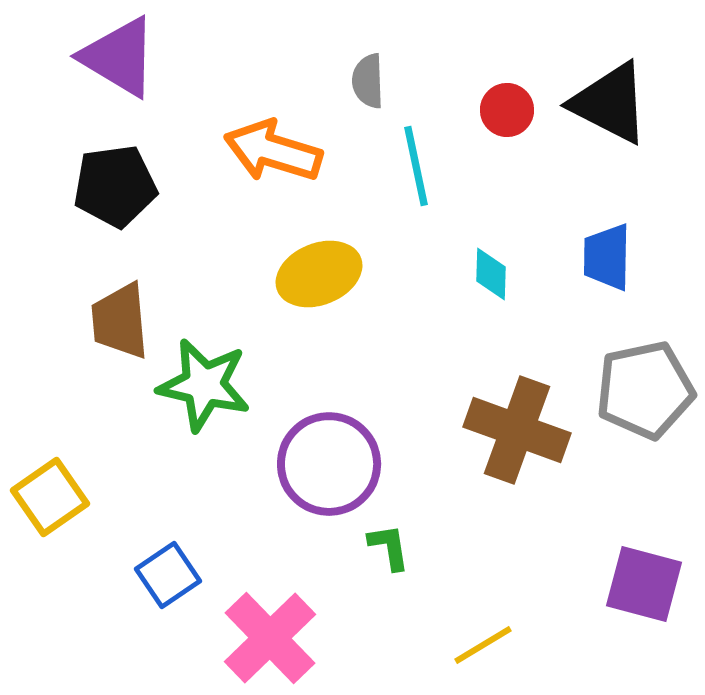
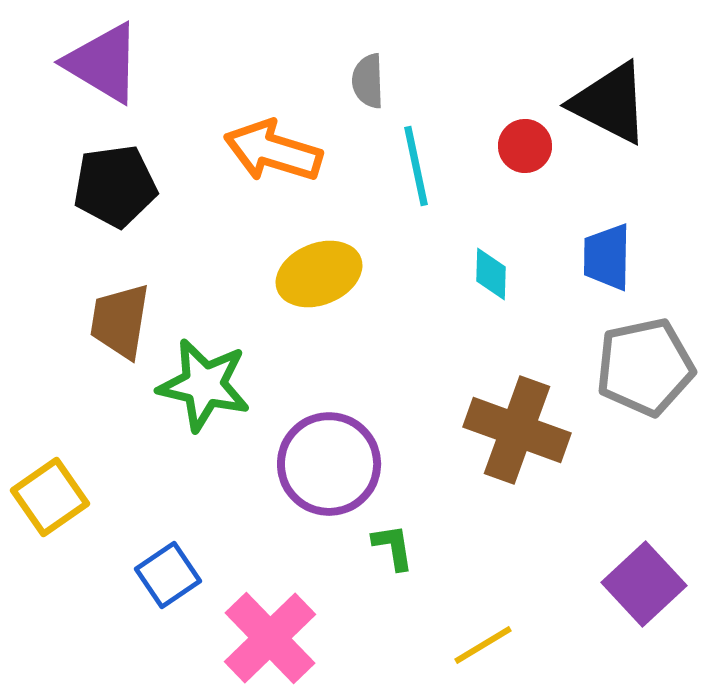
purple triangle: moved 16 px left, 6 px down
red circle: moved 18 px right, 36 px down
brown trapezoid: rotated 14 degrees clockwise
gray pentagon: moved 23 px up
green L-shape: moved 4 px right
purple square: rotated 32 degrees clockwise
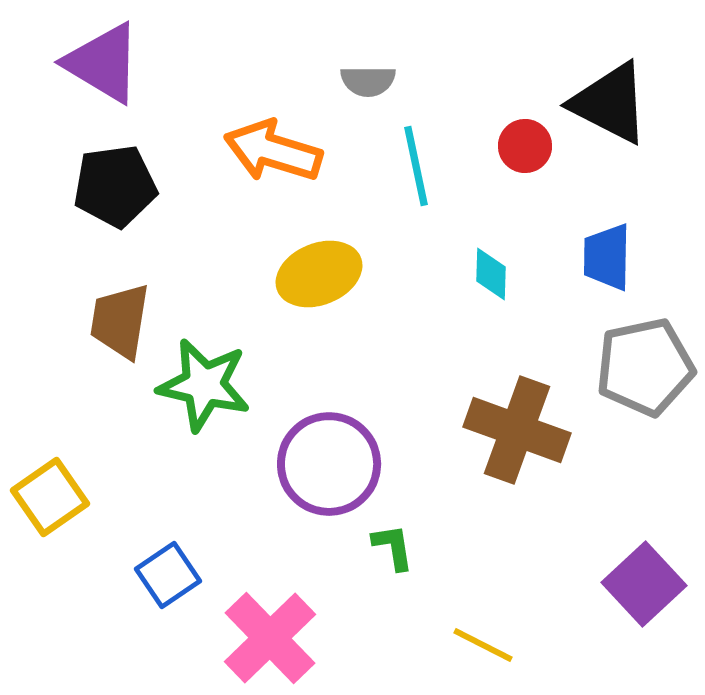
gray semicircle: rotated 88 degrees counterclockwise
yellow line: rotated 58 degrees clockwise
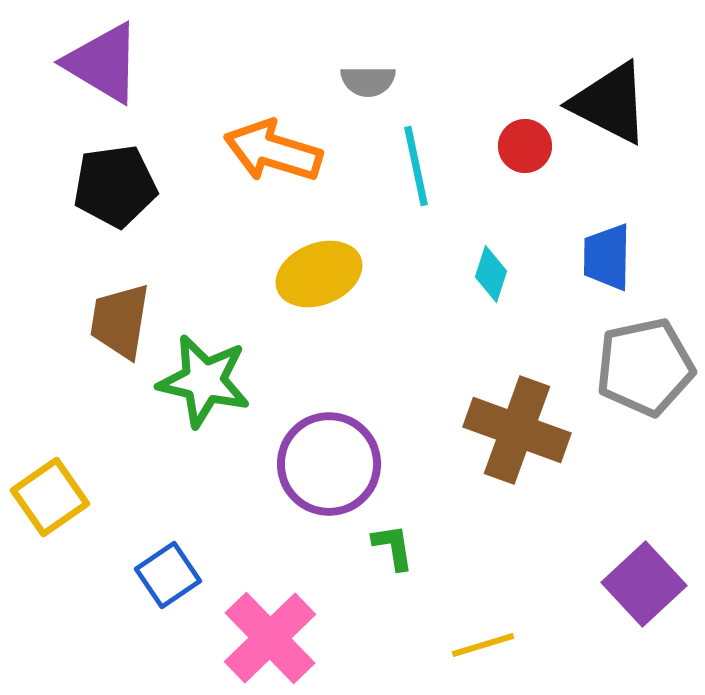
cyan diamond: rotated 16 degrees clockwise
green star: moved 4 px up
yellow line: rotated 44 degrees counterclockwise
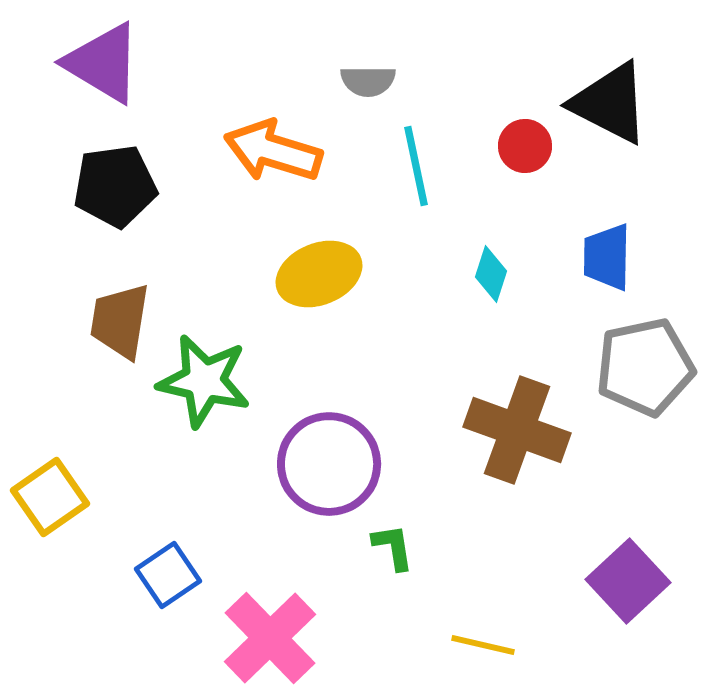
purple square: moved 16 px left, 3 px up
yellow line: rotated 30 degrees clockwise
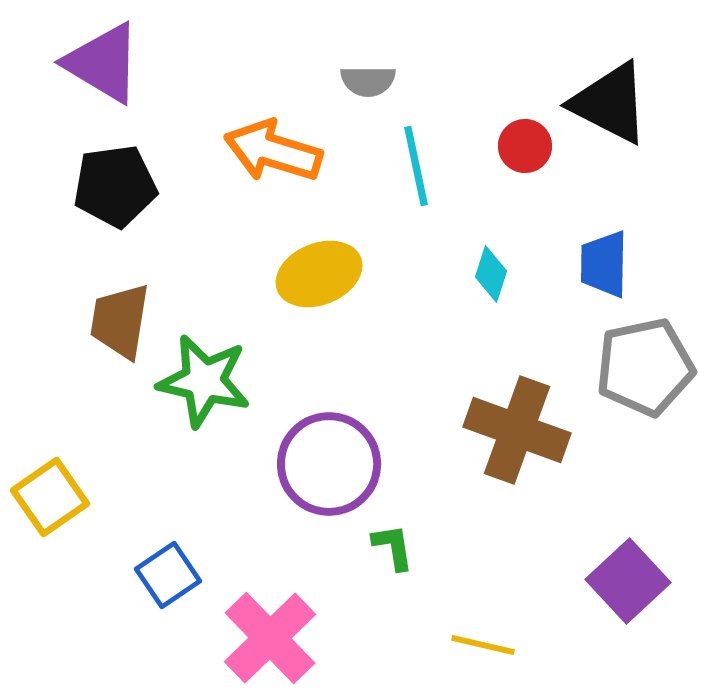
blue trapezoid: moved 3 px left, 7 px down
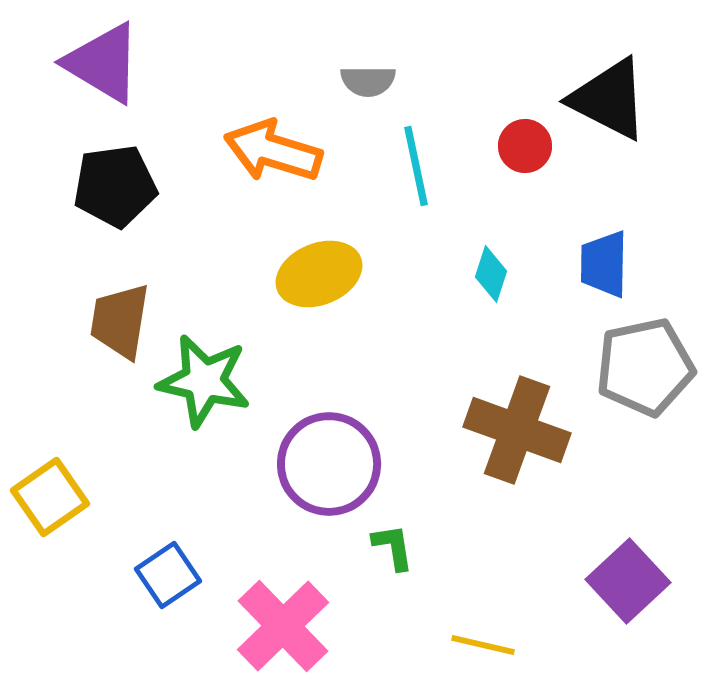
black triangle: moved 1 px left, 4 px up
pink cross: moved 13 px right, 12 px up
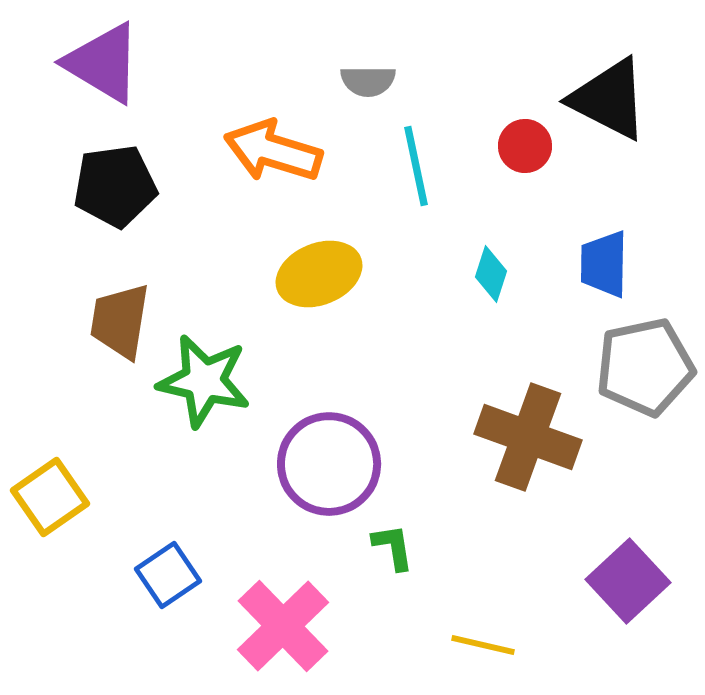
brown cross: moved 11 px right, 7 px down
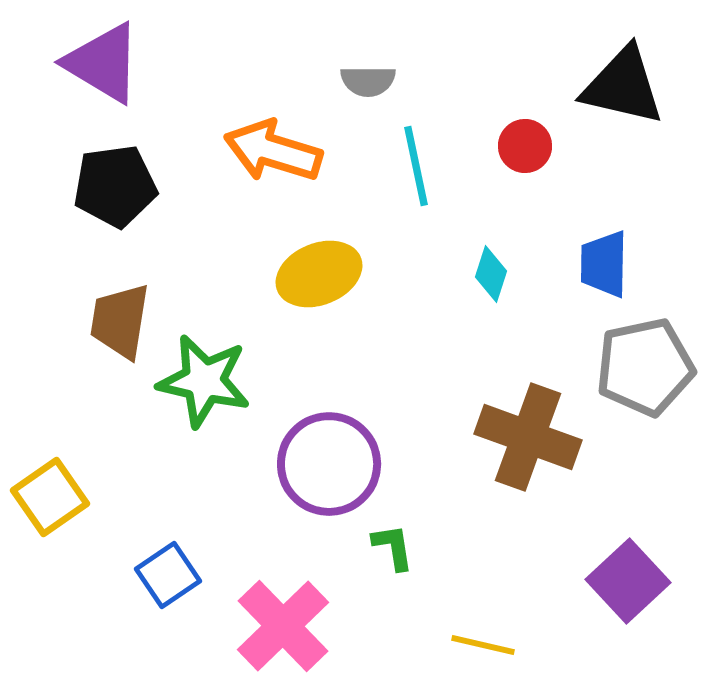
black triangle: moved 14 px right, 13 px up; rotated 14 degrees counterclockwise
